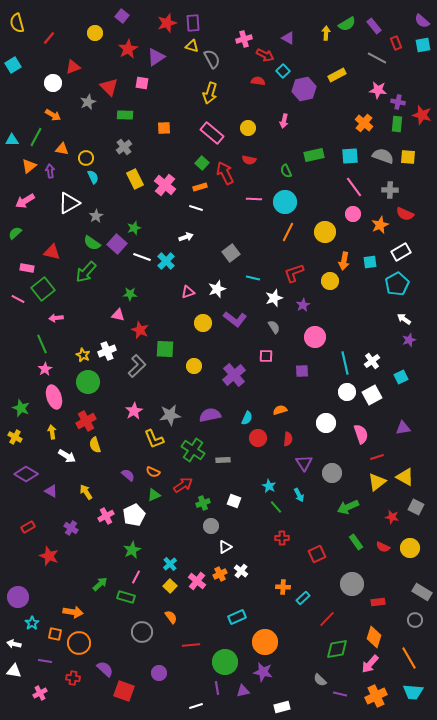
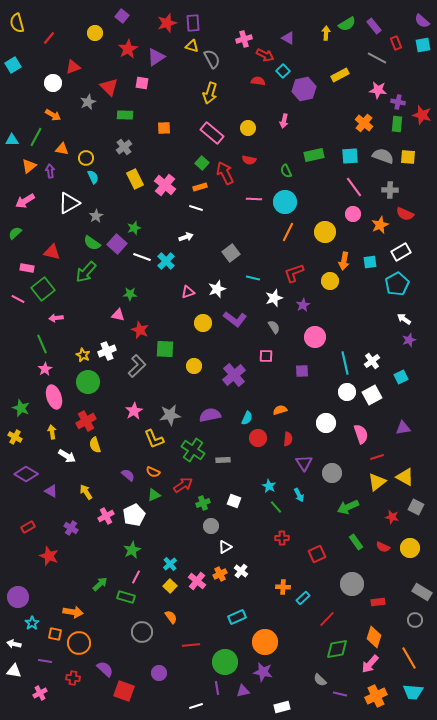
yellow rectangle at (337, 75): moved 3 px right
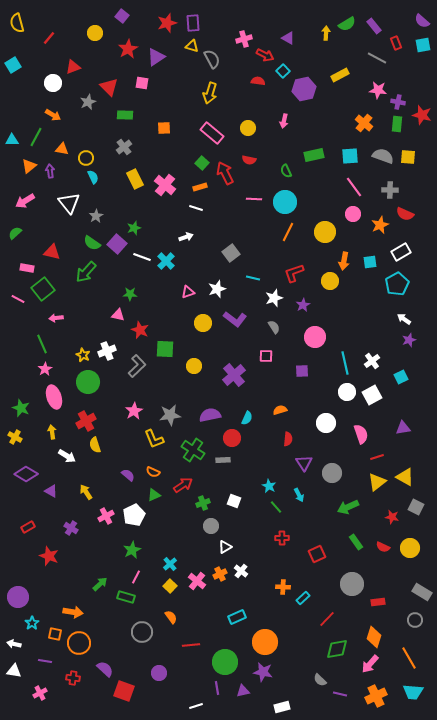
white triangle at (69, 203): rotated 40 degrees counterclockwise
red circle at (258, 438): moved 26 px left
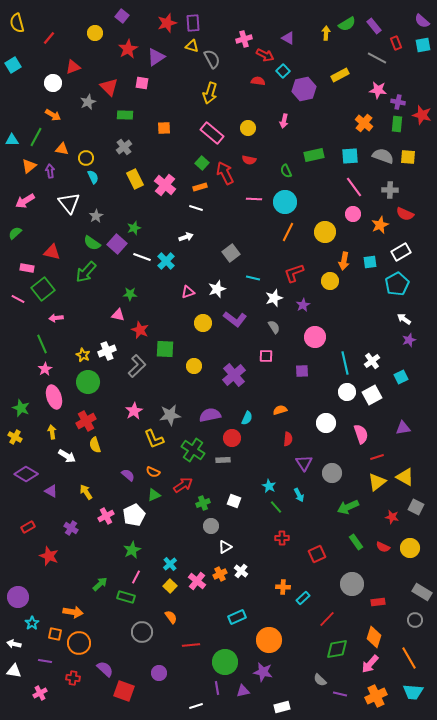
orange circle at (265, 642): moved 4 px right, 2 px up
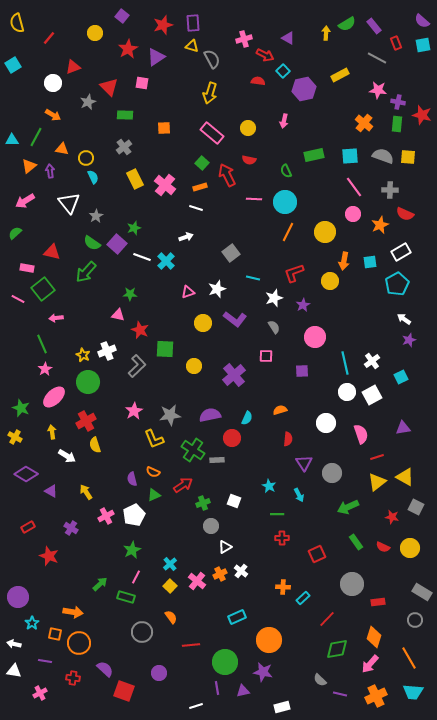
red star at (167, 23): moved 4 px left, 2 px down
red arrow at (225, 173): moved 2 px right, 2 px down
pink ellipse at (54, 397): rotated 65 degrees clockwise
gray rectangle at (223, 460): moved 6 px left
purple semicircle at (128, 475): moved 4 px right, 4 px down; rotated 144 degrees counterclockwise
green line at (276, 507): moved 1 px right, 7 px down; rotated 48 degrees counterclockwise
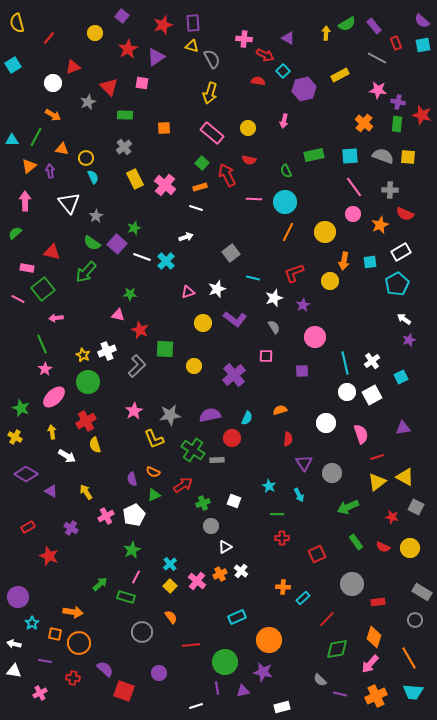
pink cross at (244, 39): rotated 21 degrees clockwise
pink arrow at (25, 201): rotated 120 degrees clockwise
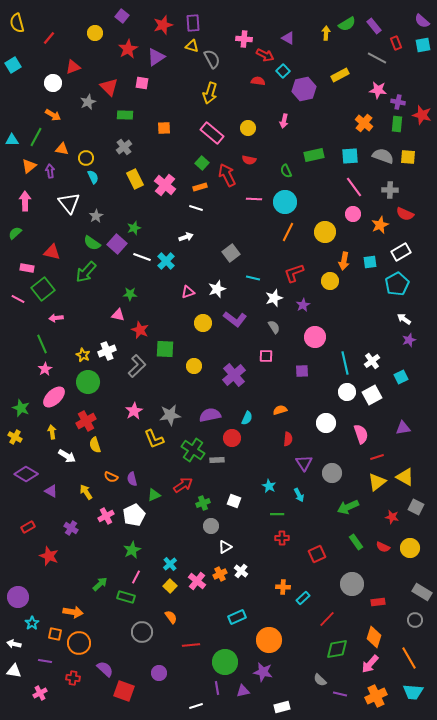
orange semicircle at (153, 472): moved 42 px left, 5 px down
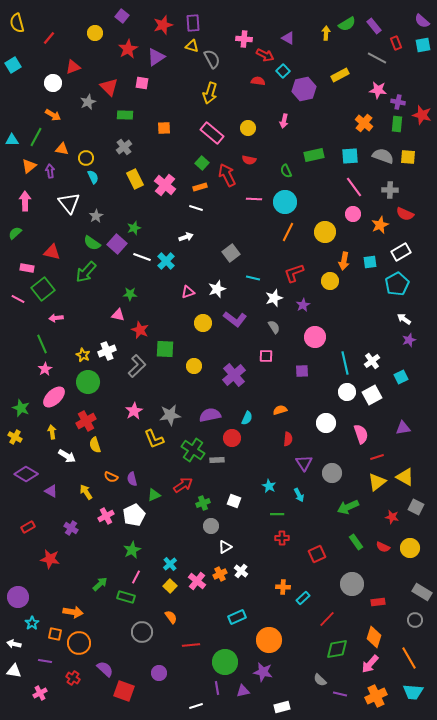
red star at (49, 556): moved 1 px right, 3 px down; rotated 12 degrees counterclockwise
red cross at (73, 678): rotated 24 degrees clockwise
